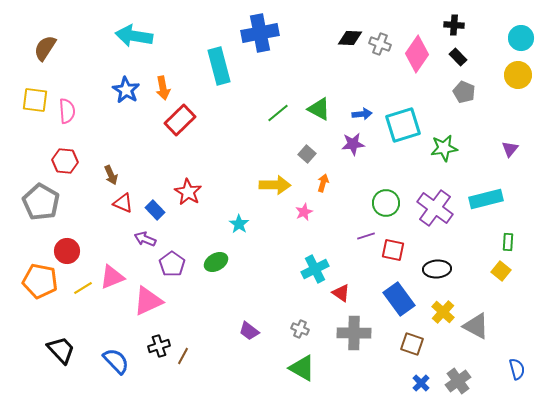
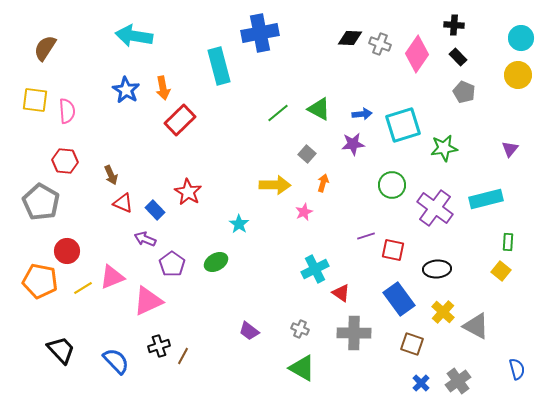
green circle at (386, 203): moved 6 px right, 18 px up
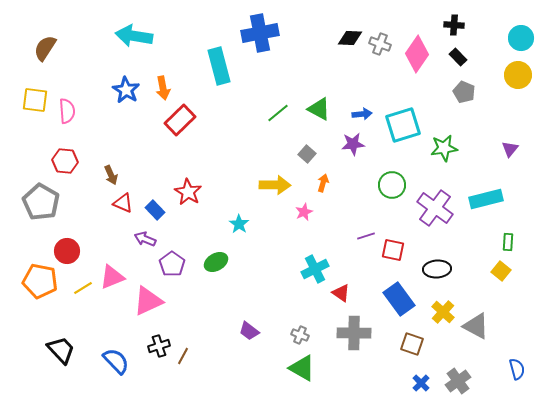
gray cross at (300, 329): moved 6 px down
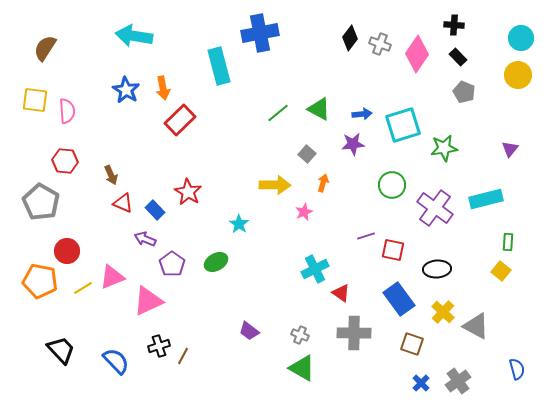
black diamond at (350, 38): rotated 55 degrees counterclockwise
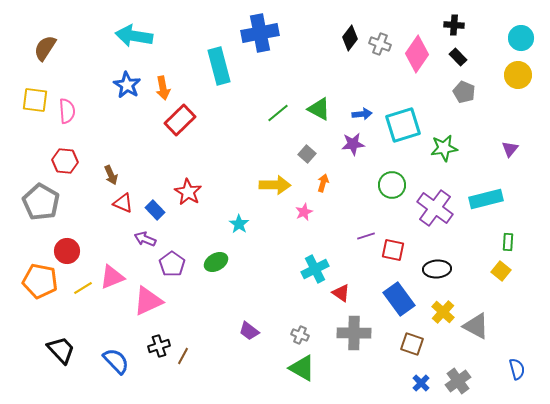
blue star at (126, 90): moved 1 px right, 5 px up
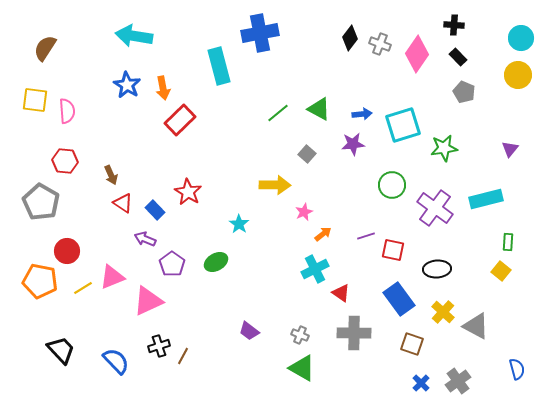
orange arrow at (323, 183): moved 51 px down; rotated 36 degrees clockwise
red triangle at (123, 203): rotated 10 degrees clockwise
